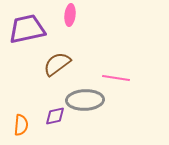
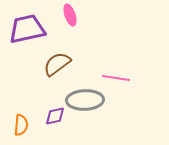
pink ellipse: rotated 25 degrees counterclockwise
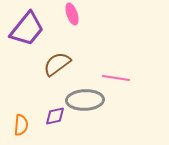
pink ellipse: moved 2 px right, 1 px up
purple trapezoid: rotated 141 degrees clockwise
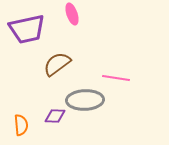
purple trapezoid: rotated 39 degrees clockwise
purple diamond: rotated 15 degrees clockwise
orange semicircle: rotated 10 degrees counterclockwise
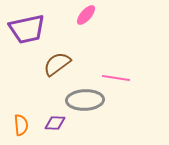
pink ellipse: moved 14 px right, 1 px down; rotated 60 degrees clockwise
purple diamond: moved 7 px down
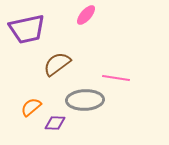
orange semicircle: moved 10 px right, 18 px up; rotated 125 degrees counterclockwise
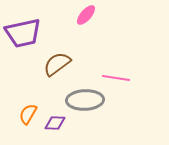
purple trapezoid: moved 4 px left, 4 px down
orange semicircle: moved 3 px left, 7 px down; rotated 20 degrees counterclockwise
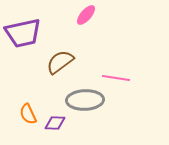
brown semicircle: moved 3 px right, 2 px up
orange semicircle: rotated 55 degrees counterclockwise
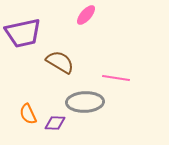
brown semicircle: rotated 68 degrees clockwise
gray ellipse: moved 2 px down
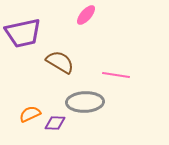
pink line: moved 3 px up
orange semicircle: moved 2 px right; rotated 90 degrees clockwise
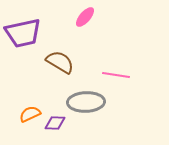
pink ellipse: moved 1 px left, 2 px down
gray ellipse: moved 1 px right
